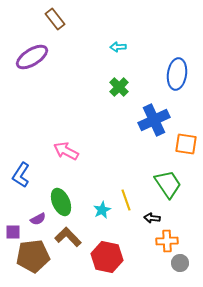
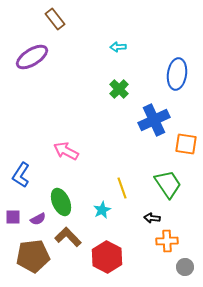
green cross: moved 2 px down
yellow line: moved 4 px left, 12 px up
purple square: moved 15 px up
red hexagon: rotated 16 degrees clockwise
gray circle: moved 5 px right, 4 px down
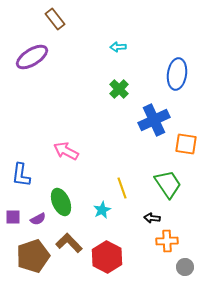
blue L-shape: rotated 25 degrees counterclockwise
brown L-shape: moved 1 px right, 6 px down
brown pentagon: rotated 12 degrees counterclockwise
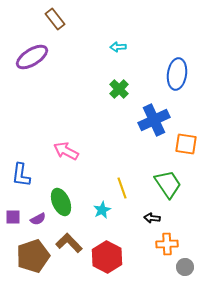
orange cross: moved 3 px down
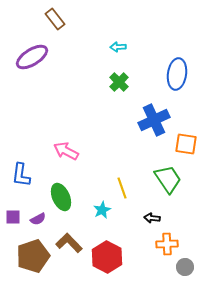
green cross: moved 7 px up
green trapezoid: moved 5 px up
green ellipse: moved 5 px up
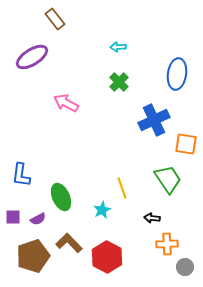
pink arrow: moved 48 px up
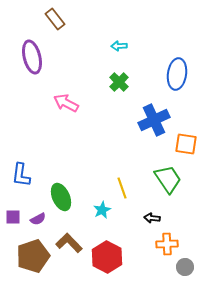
cyan arrow: moved 1 px right, 1 px up
purple ellipse: rotated 72 degrees counterclockwise
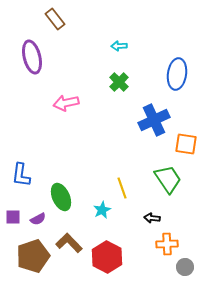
pink arrow: rotated 40 degrees counterclockwise
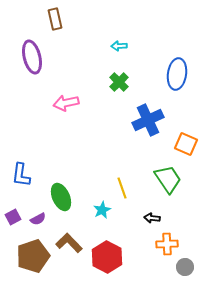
brown rectangle: rotated 25 degrees clockwise
blue cross: moved 6 px left
orange square: rotated 15 degrees clockwise
purple square: rotated 28 degrees counterclockwise
